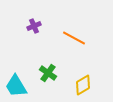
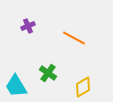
purple cross: moved 6 px left
yellow diamond: moved 2 px down
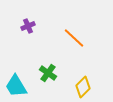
orange line: rotated 15 degrees clockwise
yellow diamond: rotated 15 degrees counterclockwise
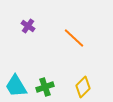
purple cross: rotated 32 degrees counterclockwise
green cross: moved 3 px left, 14 px down; rotated 36 degrees clockwise
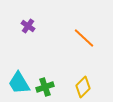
orange line: moved 10 px right
cyan trapezoid: moved 3 px right, 3 px up
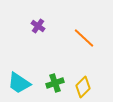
purple cross: moved 10 px right
cyan trapezoid: rotated 25 degrees counterclockwise
green cross: moved 10 px right, 4 px up
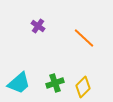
cyan trapezoid: rotated 75 degrees counterclockwise
